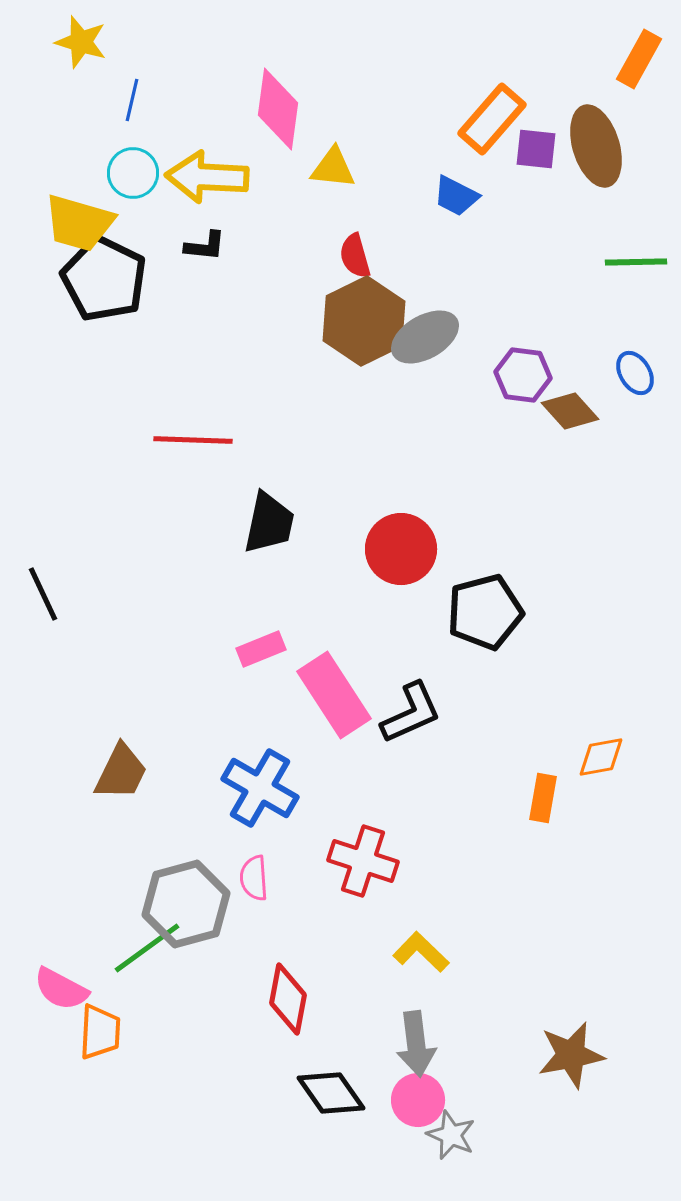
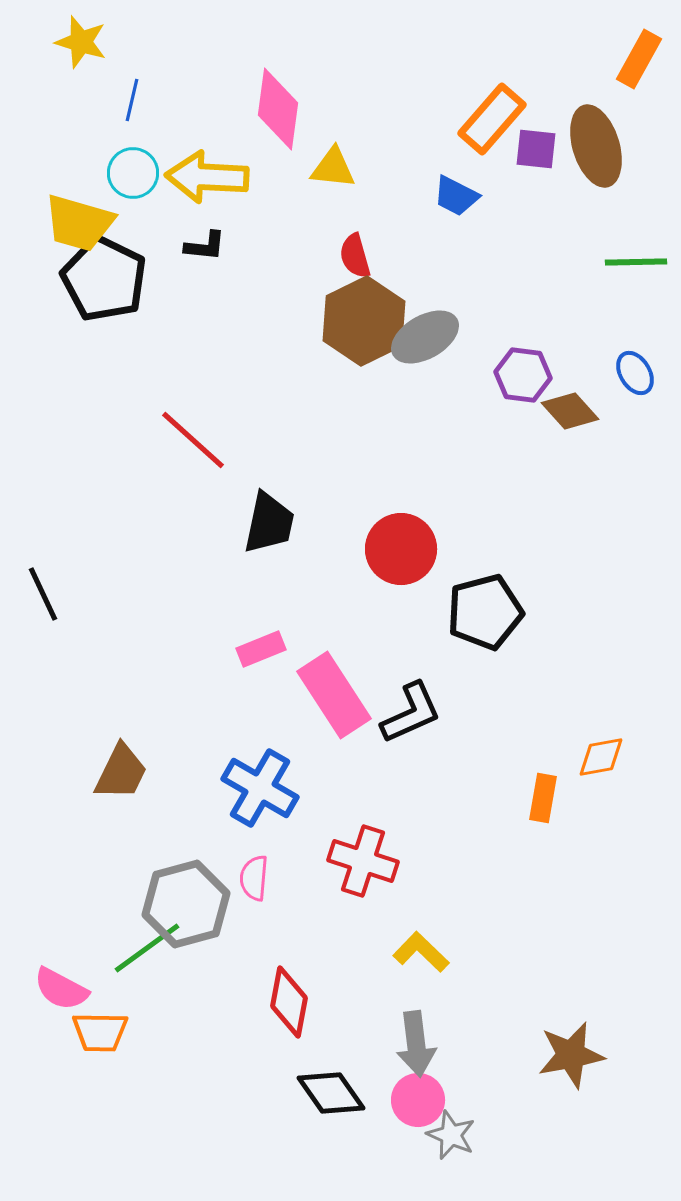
red line at (193, 440): rotated 40 degrees clockwise
pink semicircle at (254, 878): rotated 9 degrees clockwise
red diamond at (288, 999): moved 1 px right, 3 px down
orange trapezoid at (100, 1032): rotated 88 degrees clockwise
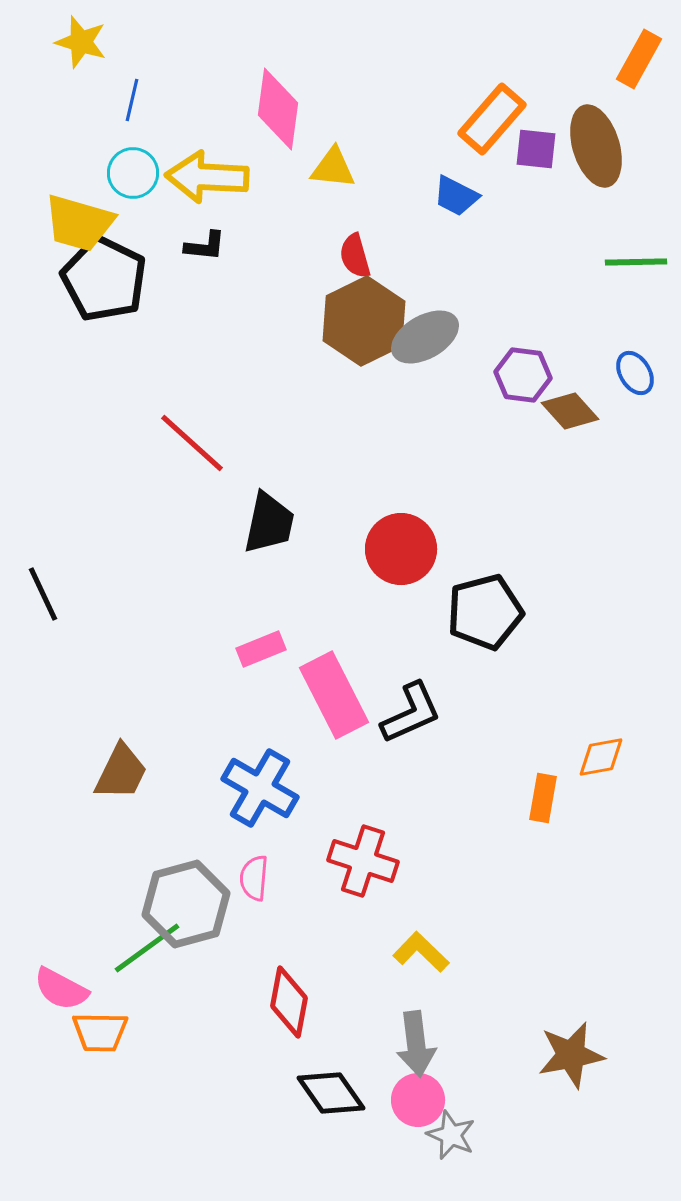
red line at (193, 440): moved 1 px left, 3 px down
pink rectangle at (334, 695): rotated 6 degrees clockwise
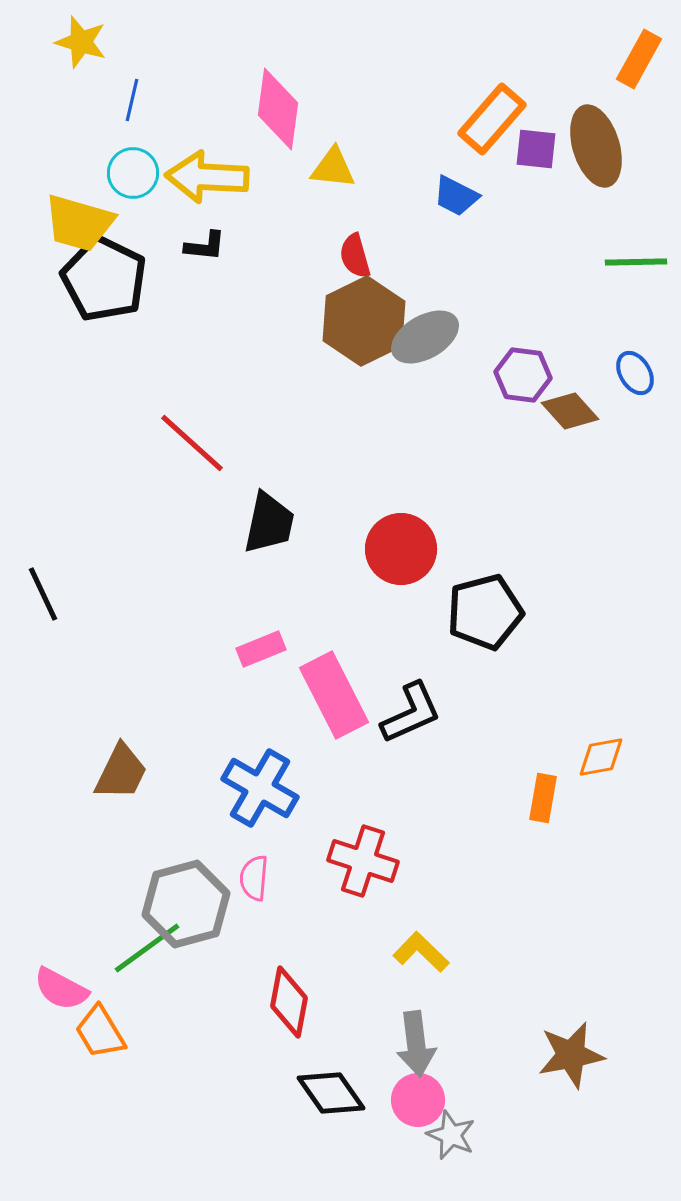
orange trapezoid at (100, 1032): rotated 58 degrees clockwise
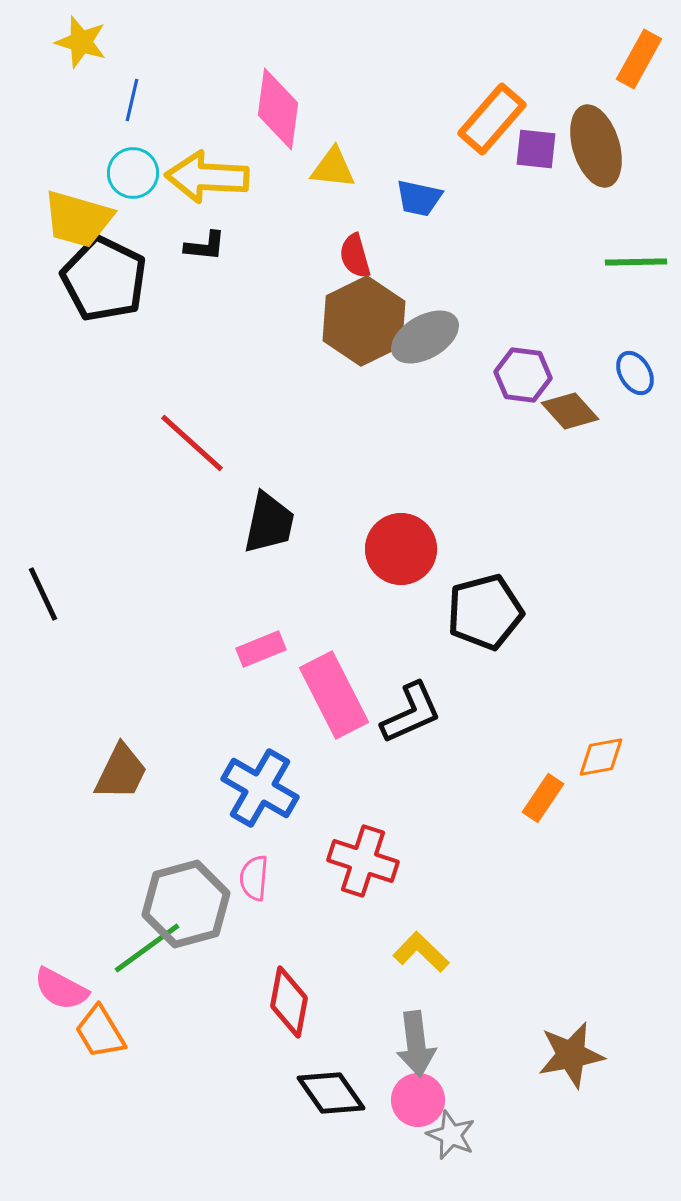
blue trapezoid at (456, 196): moved 37 px left, 2 px down; rotated 15 degrees counterclockwise
yellow trapezoid at (79, 223): moved 1 px left, 4 px up
orange rectangle at (543, 798): rotated 24 degrees clockwise
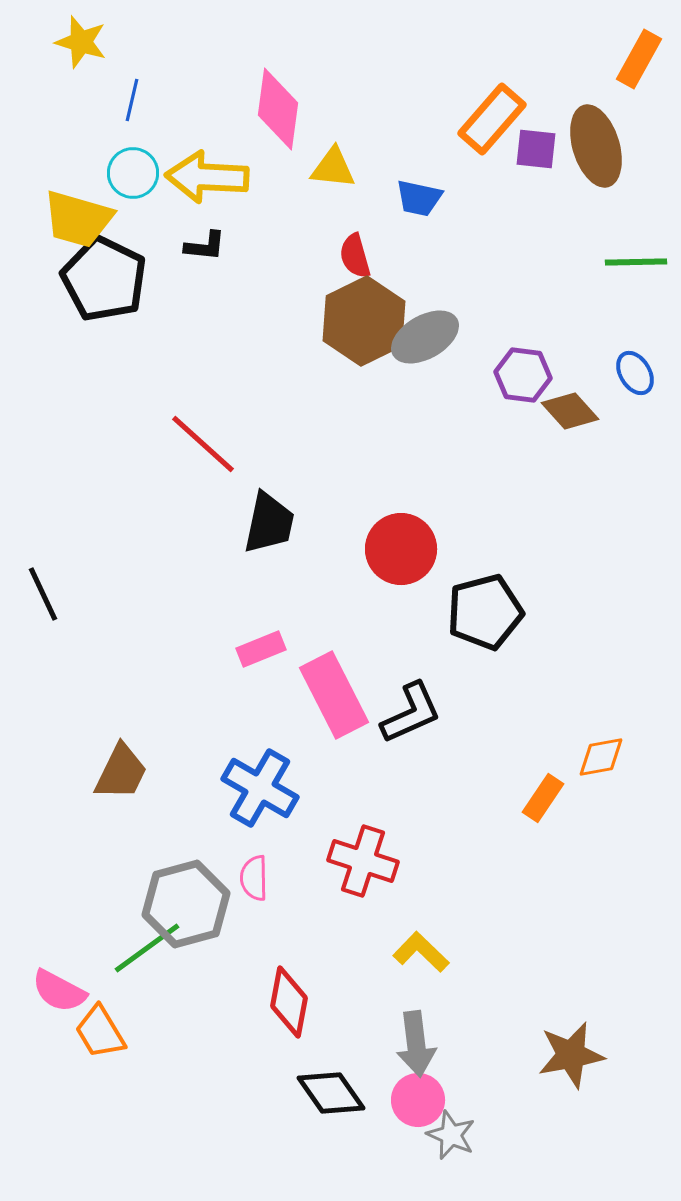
red line at (192, 443): moved 11 px right, 1 px down
pink semicircle at (254, 878): rotated 6 degrees counterclockwise
pink semicircle at (61, 989): moved 2 px left, 2 px down
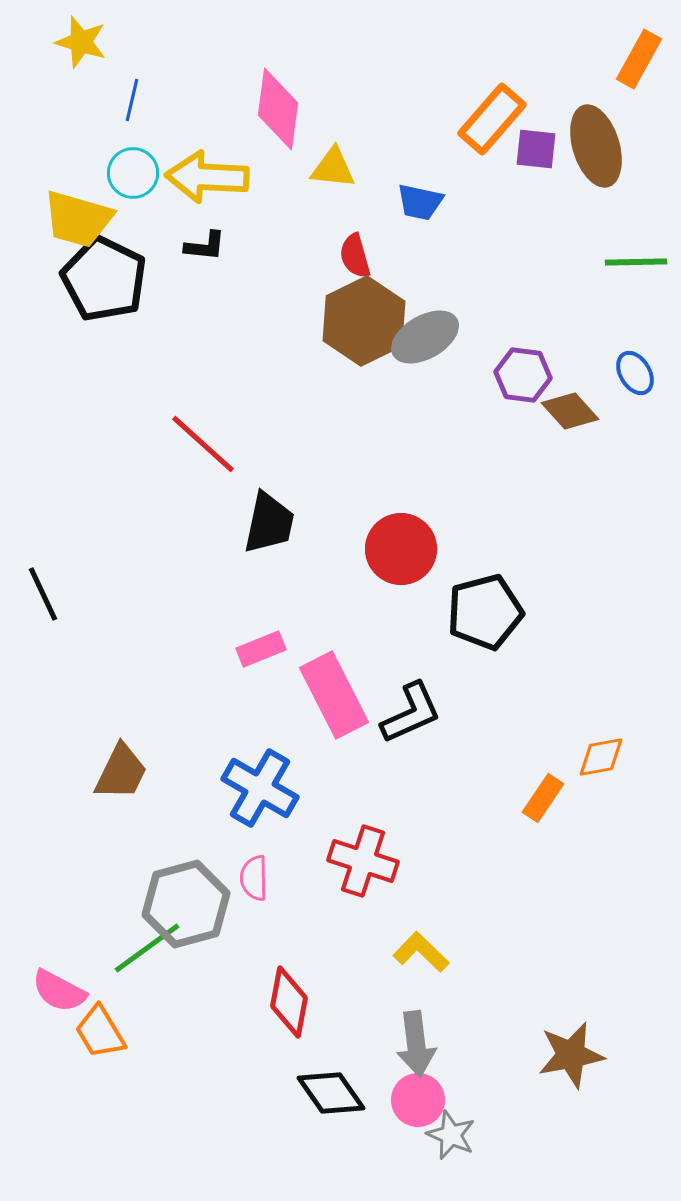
blue trapezoid at (419, 198): moved 1 px right, 4 px down
